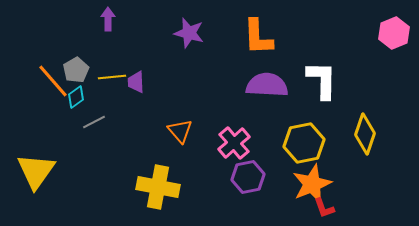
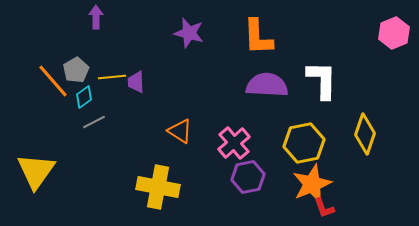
purple arrow: moved 12 px left, 2 px up
cyan diamond: moved 8 px right
orange triangle: rotated 16 degrees counterclockwise
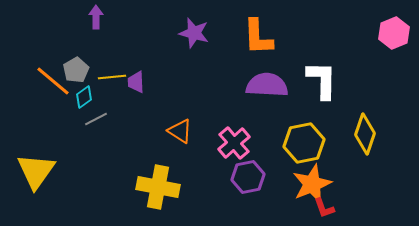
purple star: moved 5 px right
orange line: rotated 9 degrees counterclockwise
gray line: moved 2 px right, 3 px up
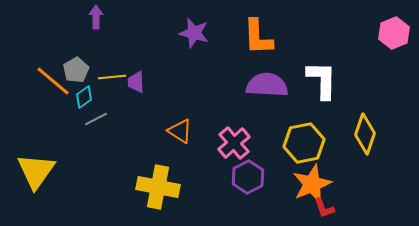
purple hexagon: rotated 16 degrees counterclockwise
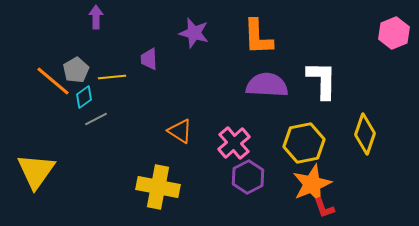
purple trapezoid: moved 13 px right, 23 px up
